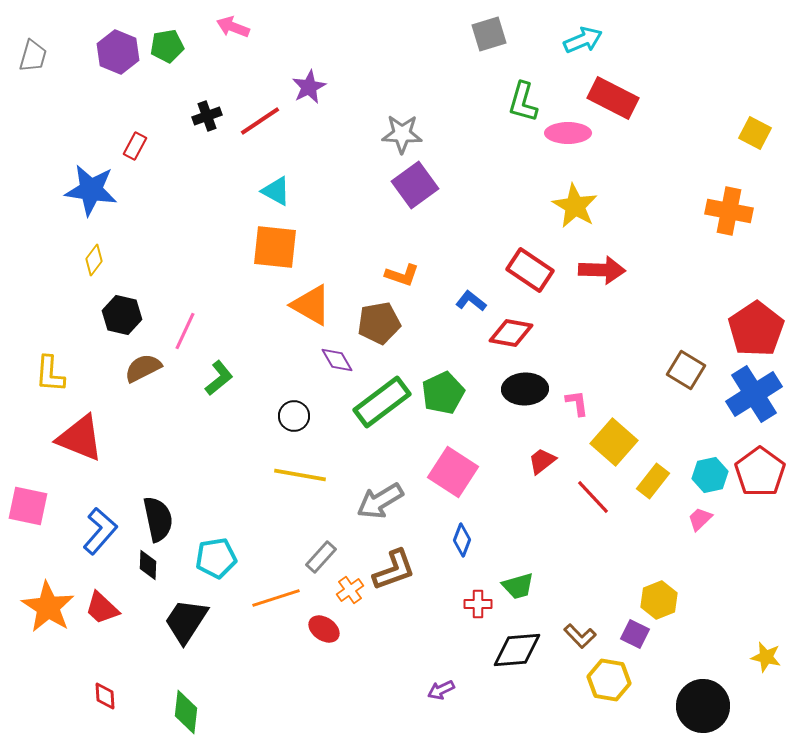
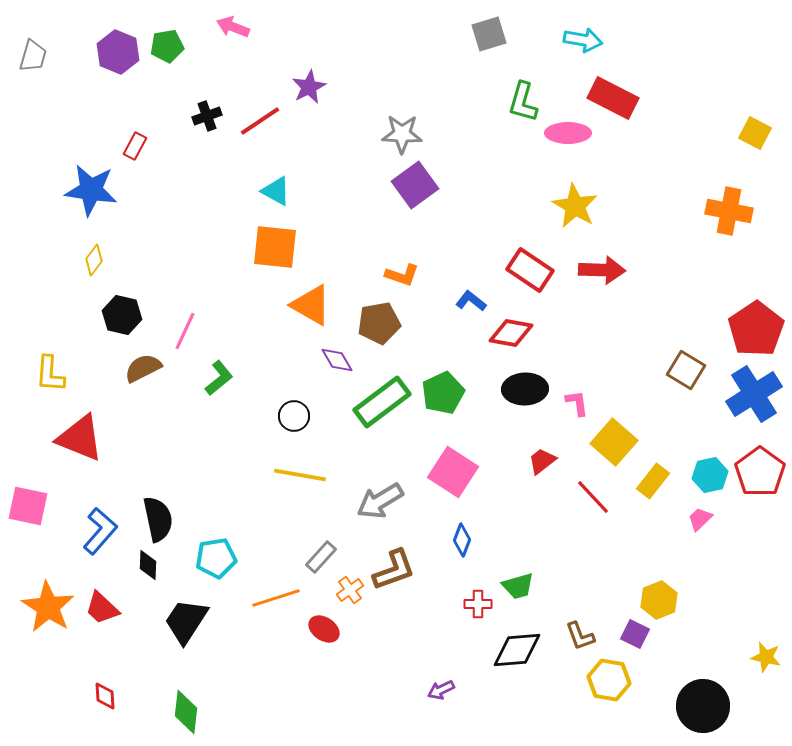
cyan arrow at (583, 40): rotated 33 degrees clockwise
brown L-shape at (580, 636): rotated 24 degrees clockwise
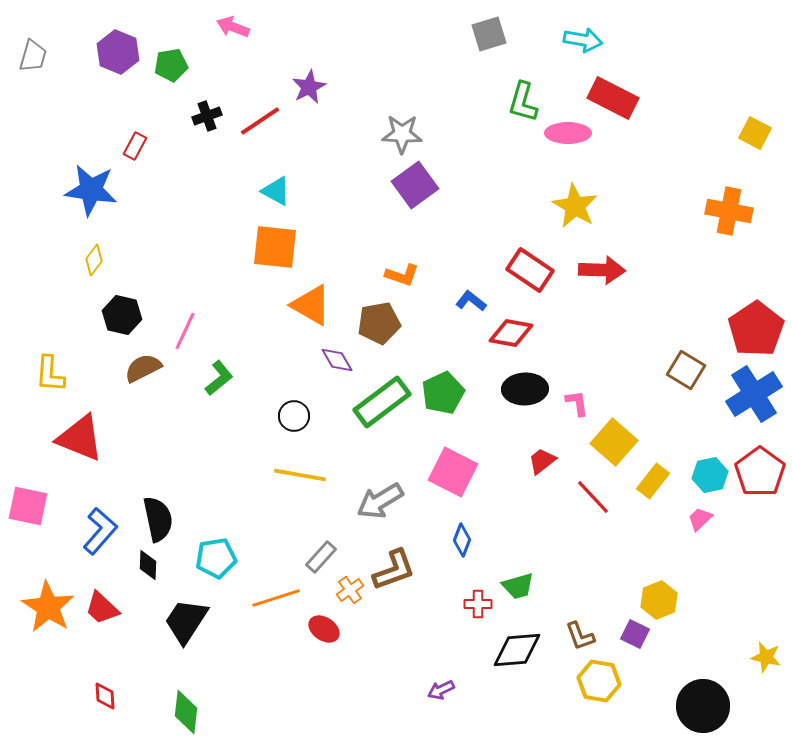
green pentagon at (167, 46): moved 4 px right, 19 px down
pink square at (453, 472): rotated 6 degrees counterclockwise
yellow hexagon at (609, 680): moved 10 px left, 1 px down
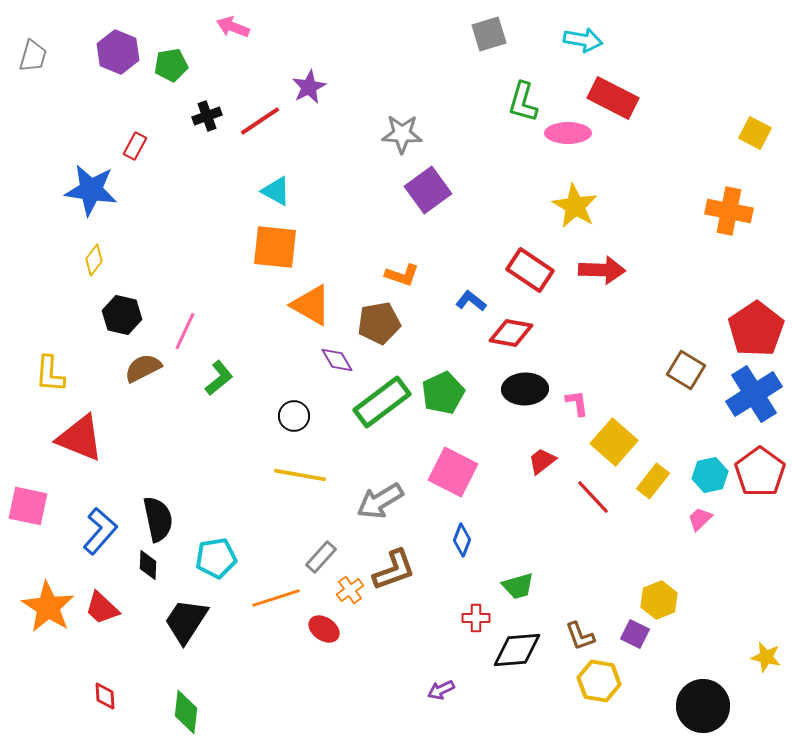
purple square at (415, 185): moved 13 px right, 5 px down
red cross at (478, 604): moved 2 px left, 14 px down
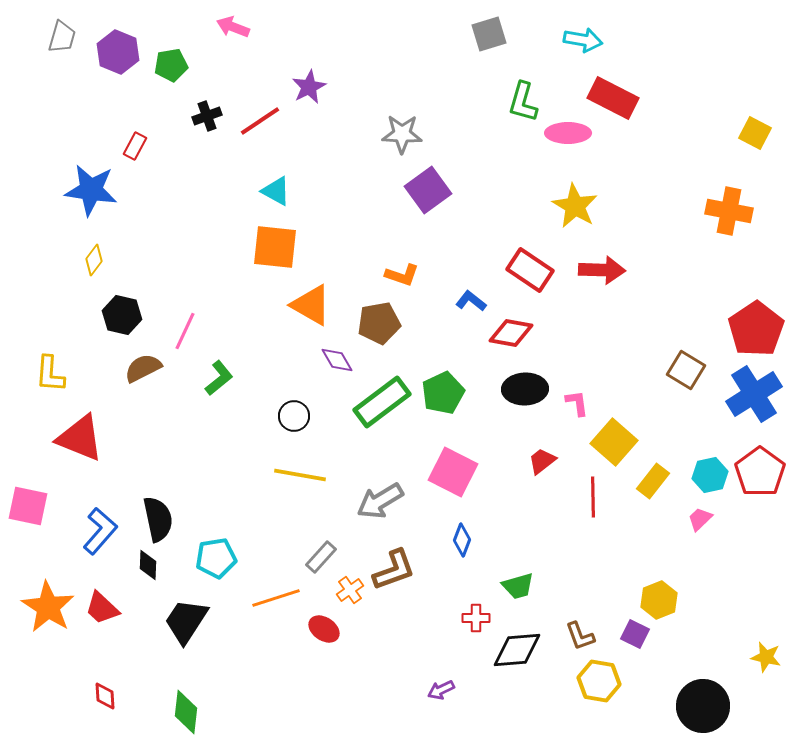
gray trapezoid at (33, 56): moved 29 px right, 19 px up
red line at (593, 497): rotated 42 degrees clockwise
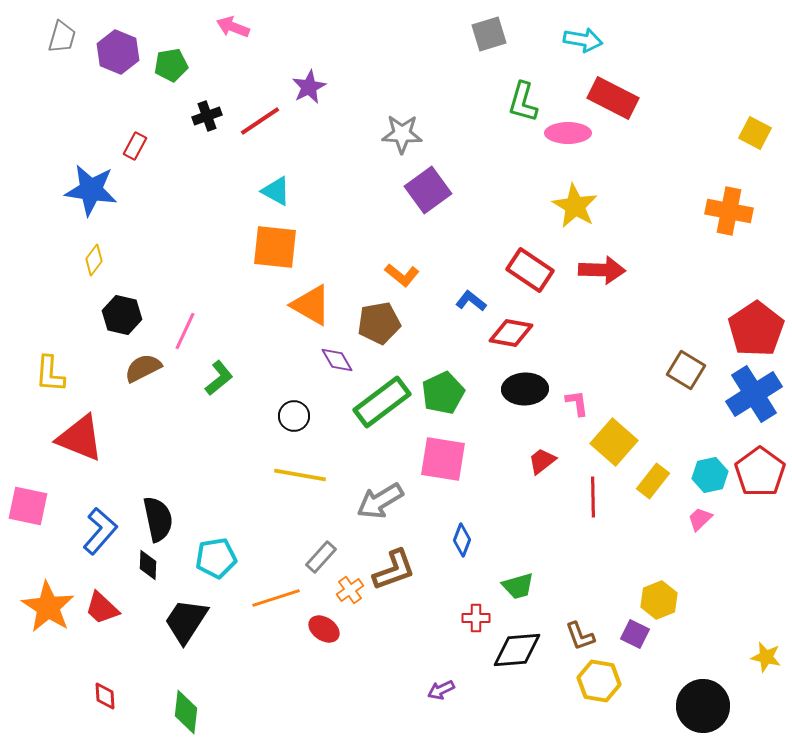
orange L-shape at (402, 275): rotated 20 degrees clockwise
pink square at (453, 472): moved 10 px left, 13 px up; rotated 18 degrees counterclockwise
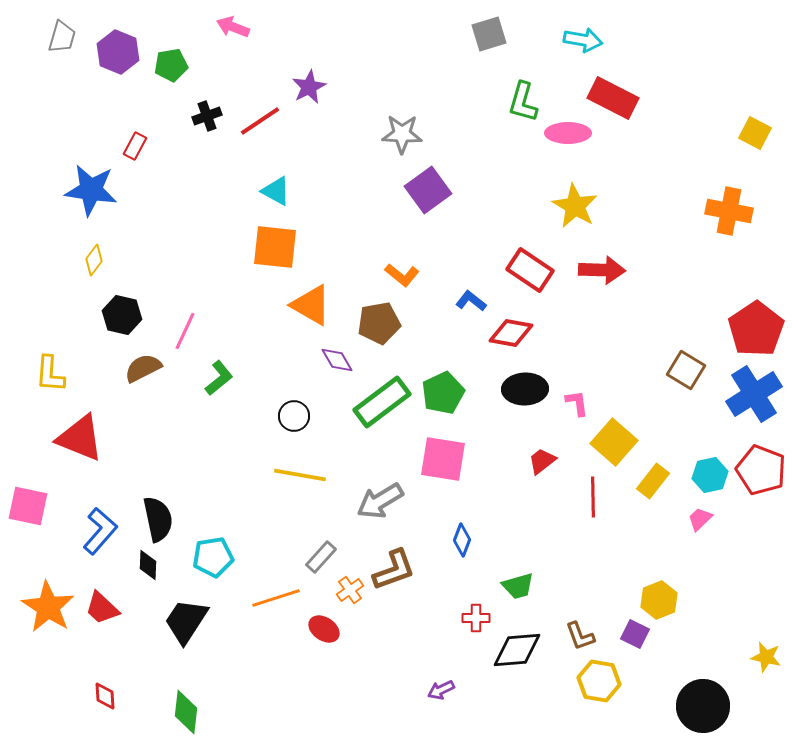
red pentagon at (760, 472): moved 1 px right, 2 px up; rotated 15 degrees counterclockwise
cyan pentagon at (216, 558): moved 3 px left, 1 px up
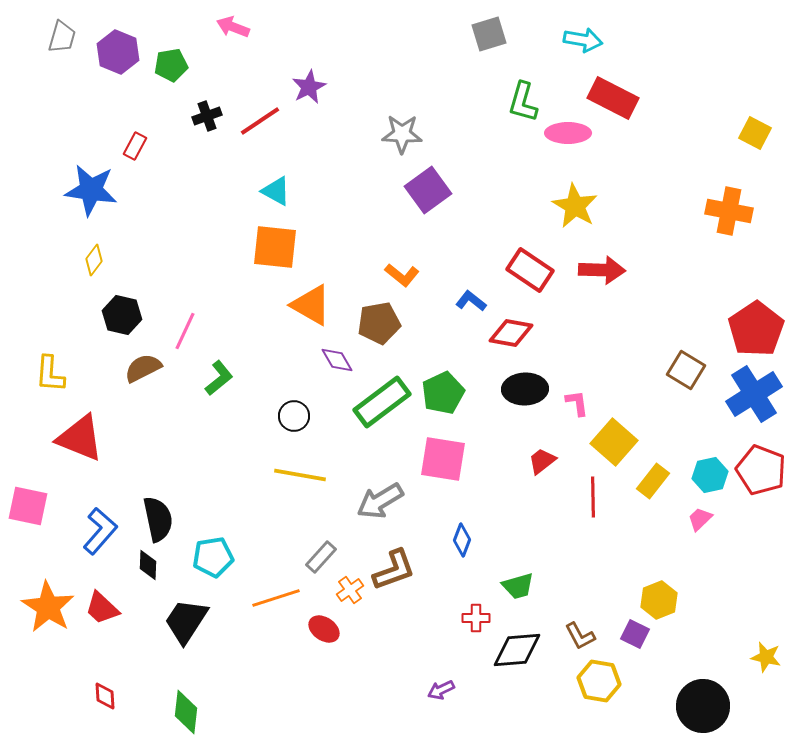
brown L-shape at (580, 636): rotated 8 degrees counterclockwise
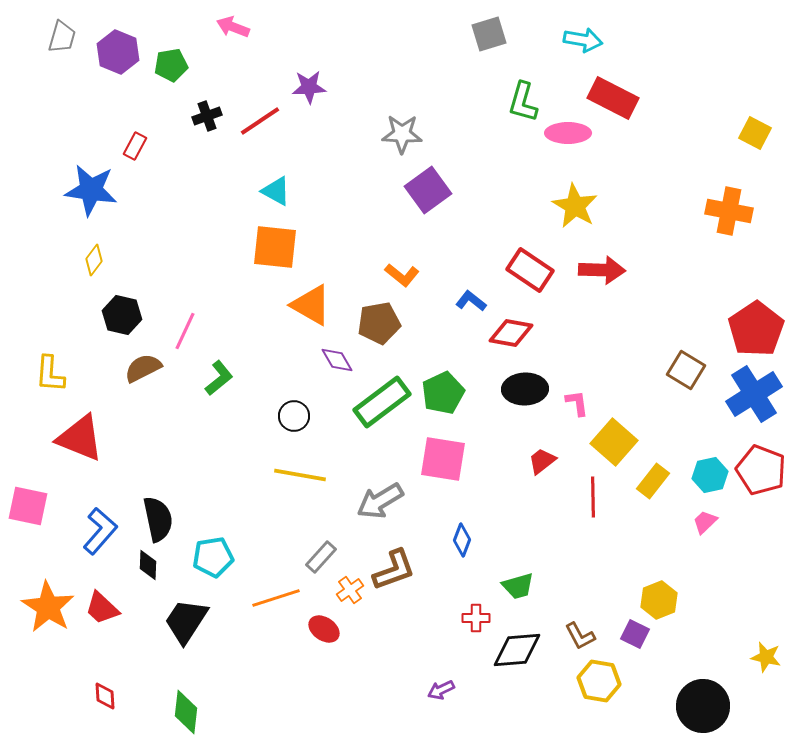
purple star at (309, 87): rotated 24 degrees clockwise
pink trapezoid at (700, 519): moved 5 px right, 3 px down
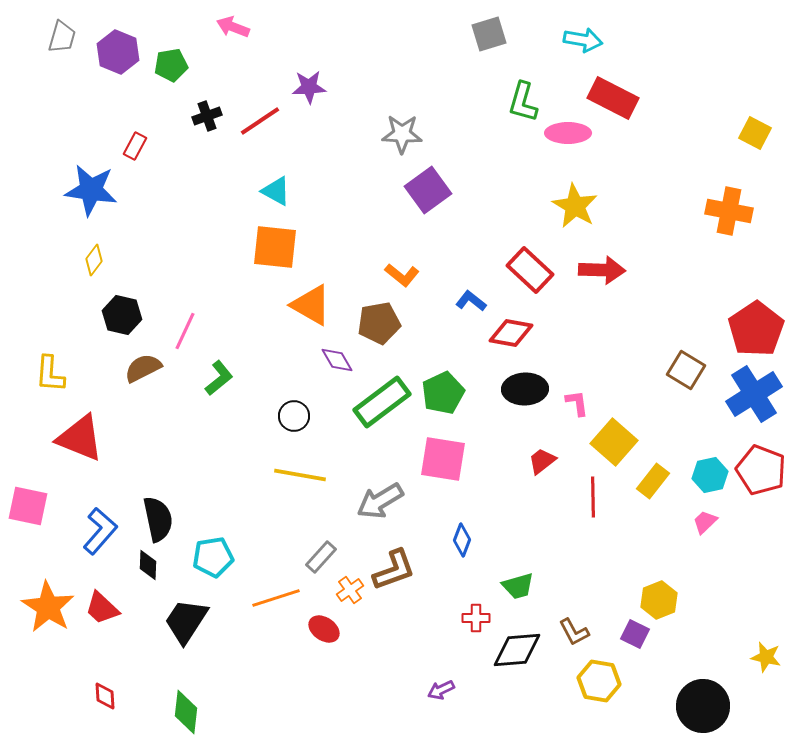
red rectangle at (530, 270): rotated 9 degrees clockwise
brown L-shape at (580, 636): moved 6 px left, 4 px up
